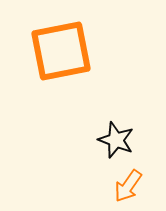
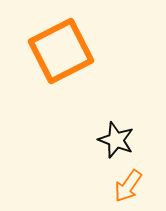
orange square: rotated 16 degrees counterclockwise
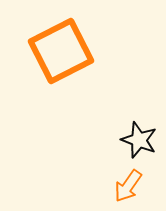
black star: moved 23 px right
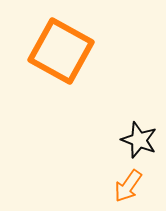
orange square: rotated 34 degrees counterclockwise
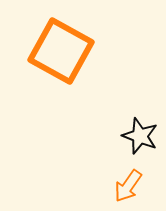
black star: moved 1 px right, 4 px up
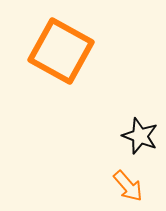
orange arrow: rotated 76 degrees counterclockwise
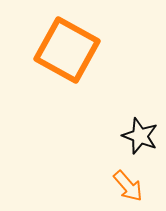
orange square: moved 6 px right, 1 px up
